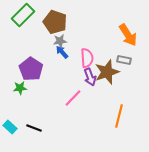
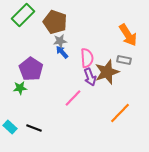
orange line: moved 1 px right, 3 px up; rotated 30 degrees clockwise
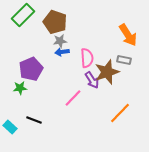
blue arrow: rotated 56 degrees counterclockwise
purple pentagon: rotated 15 degrees clockwise
purple arrow: moved 2 px right, 3 px down; rotated 12 degrees counterclockwise
black line: moved 8 px up
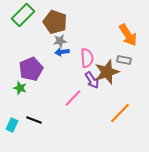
green star: rotated 24 degrees clockwise
cyan rectangle: moved 2 px right, 2 px up; rotated 72 degrees clockwise
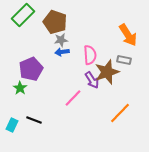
gray star: moved 1 px right, 1 px up
pink semicircle: moved 3 px right, 3 px up
green star: rotated 16 degrees clockwise
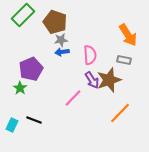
brown star: moved 2 px right, 8 px down
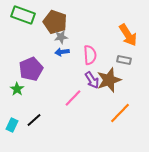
green rectangle: rotated 65 degrees clockwise
gray star: moved 3 px up
green star: moved 3 px left, 1 px down
black line: rotated 63 degrees counterclockwise
